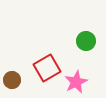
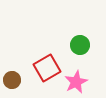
green circle: moved 6 px left, 4 px down
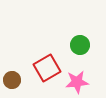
pink star: moved 1 px right; rotated 20 degrees clockwise
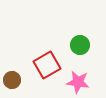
red square: moved 3 px up
pink star: moved 1 px right; rotated 15 degrees clockwise
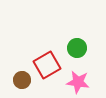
green circle: moved 3 px left, 3 px down
brown circle: moved 10 px right
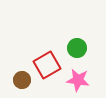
pink star: moved 2 px up
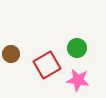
brown circle: moved 11 px left, 26 px up
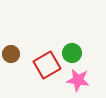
green circle: moved 5 px left, 5 px down
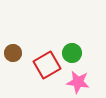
brown circle: moved 2 px right, 1 px up
pink star: moved 2 px down
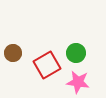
green circle: moved 4 px right
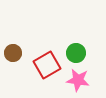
pink star: moved 2 px up
